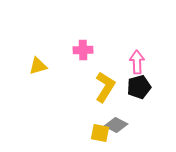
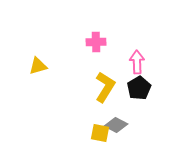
pink cross: moved 13 px right, 8 px up
black pentagon: moved 1 px down; rotated 15 degrees counterclockwise
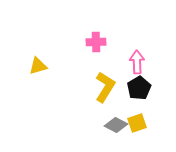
yellow square: moved 37 px right, 10 px up; rotated 30 degrees counterclockwise
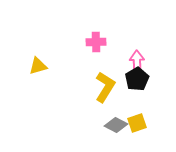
black pentagon: moved 2 px left, 9 px up
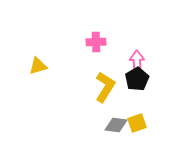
gray diamond: rotated 20 degrees counterclockwise
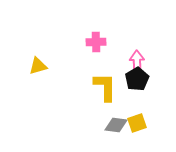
yellow L-shape: rotated 32 degrees counterclockwise
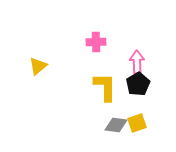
yellow triangle: rotated 24 degrees counterclockwise
black pentagon: moved 1 px right, 5 px down
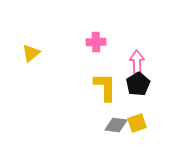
yellow triangle: moved 7 px left, 13 px up
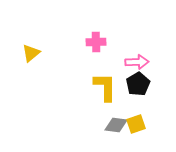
pink arrow: rotated 90 degrees clockwise
yellow square: moved 1 px left, 1 px down
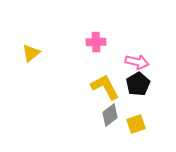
pink arrow: rotated 15 degrees clockwise
yellow L-shape: rotated 28 degrees counterclockwise
gray diamond: moved 6 px left, 10 px up; rotated 45 degrees counterclockwise
